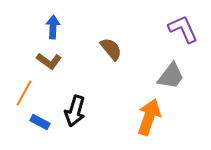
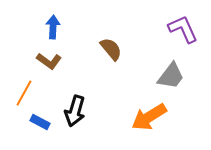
orange arrow: rotated 141 degrees counterclockwise
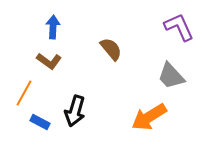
purple L-shape: moved 4 px left, 2 px up
gray trapezoid: rotated 100 degrees clockwise
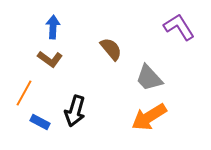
purple L-shape: rotated 8 degrees counterclockwise
brown L-shape: moved 1 px right, 2 px up
gray trapezoid: moved 22 px left, 2 px down
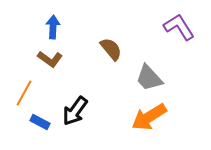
black arrow: rotated 20 degrees clockwise
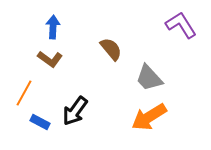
purple L-shape: moved 2 px right, 2 px up
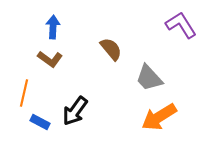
orange line: rotated 16 degrees counterclockwise
orange arrow: moved 10 px right
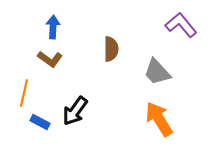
purple L-shape: rotated 8 degrees counterclockwise
brown semicircle: rotated 40 degrees clockwise
gray trapezoid: moved 8 px right, 6 px up
orange arrow: moved 2 px down; rotated 90 degrees clockwise
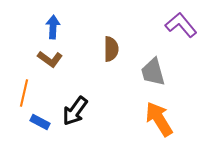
gray trapezoid: moved 4 px left; rotated 28 degrees clockwise
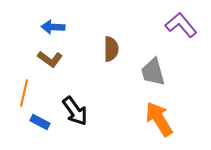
blue arrow: rotated 90 degrees counterclockwise
black arrow: rotated 72 degrees counterclockwise
